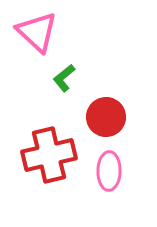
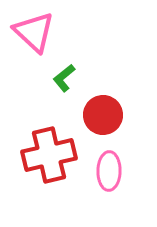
pink triangle: moved 3 px left
red circle: moved 3 px left, 2 px up
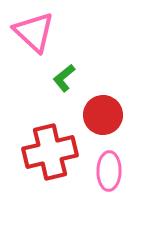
red cross: moved 1 px right, 3 px up
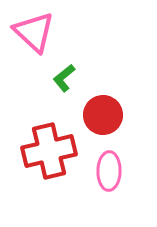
red cross: moved 1 px left, 1 px up
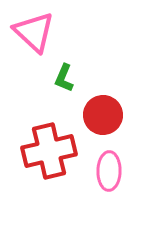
green L-shape: rotated 28 degrees counterclockwise
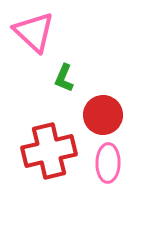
pink ellipse: moved 1 px left, 8 px up
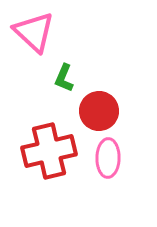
red circle: moved 4 px left, 4 px up
pink ellipse: moved 5 px up
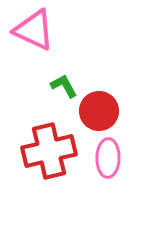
pink triangle: moved 2 px up; rotated 18 degrees counterclockwise
green L-shape: moved 8 px down; rotated 128 degrees clockwise
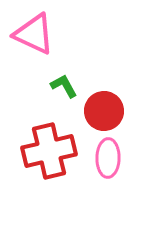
pink triangle: moved 4 px down
red circle: moved 5 px right
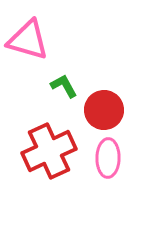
pink triangle: moved 6 px left, 6 px down; rotated 9 degrees counterclockwise
red circle: moved 1 px up
red cross: rotated 12 degrees counterclockwise
